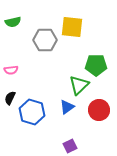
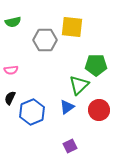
blue hexagon: rotated 20 degrees clockwise
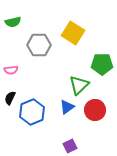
yellow square: moved 1 px right, 6 px down; rotated 25 degrees clockwise
gray hexagon: moved 6 px left, 5 px down
green pentagon: moved 6 px right, 1 px up
red circle: moved 4 px left
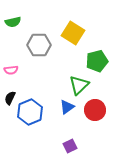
green pentagon: moved 5 px left, 3 px up; rotated 15 degrees counterclockwise
blue hexagon: moved 2 px left
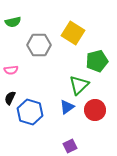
blue hexagon: rotated 20 degrees counterclockwise
